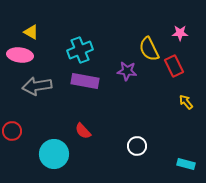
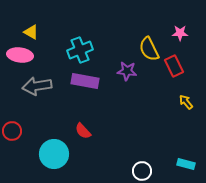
white circle: moved 5 px right, 25 px down
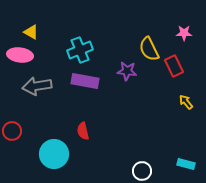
pink star: moved 4 px right
red semicircle: rotated 30 degrees clockwise
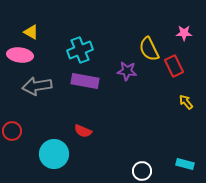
red semicircle: rotated 54 degrees counterclockwise
cyan rectangle: moved 1 px left
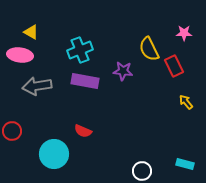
purple star: moved 4 px left
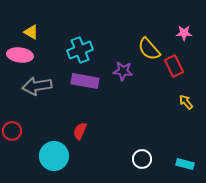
yellow semicircle: rotated 15 degrees counterclockwise
red semicircle: moved 3 px left; rotated 90 degrees clockwise
cyan circle: moved 2 px down
white circle: moved 12 px up
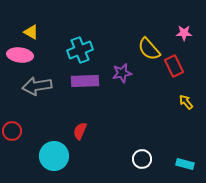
purple star: moved 1 px left, 2 px down; rotated 18 degrees counterclockwise
purple rectangle: rotated 12 degrees counterclockwise
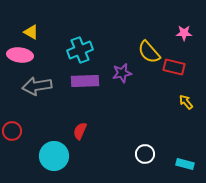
yellow semicircle: moved 3 px down
red rectangle: moved 1 px down; rotated 50 degrees counterclockwise
white circle: moved 3 px right, 5 px up
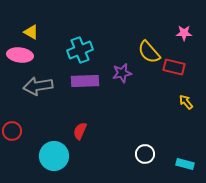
gray arrow: moved 1 px right
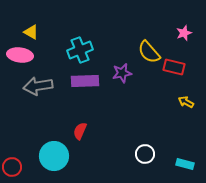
pink star: rotated 21 degrees counterclockwise
yellow arrow: rotated 21 degrees counterclockwise
red circle: moved 36 px down
